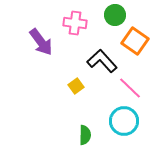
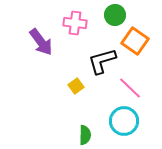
black L-shape: rotated 64 degrees counterclockwise
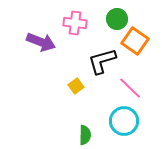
green circle: moved 2 px right, 4 px down
purple arrow: rotated 32 degrees counterclockwise
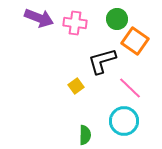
purple arrow: moved 2 px left, 24 px up
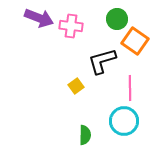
pink cross: moved 4 px left, 3 px down
pink line: rotated 45 degrees clockwise
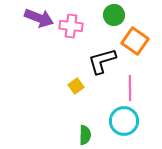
green circle: moved 3 px left, 4 px up
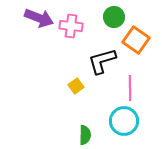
green circle: moved 2 px down
orange square: moved 1 px right, 1 px up
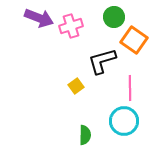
pink cross: rotated 25 degrees counterclockwise
orange square: moved 2 px left
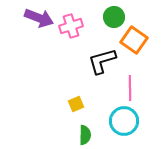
yellow square: moved 18 px down; rotated 14 degrees clockwise
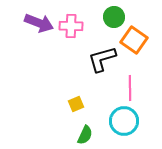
purple arrow: moved 5 px down
pink cross: rotated 20 degrees clockwise
black L-shape: moved 2 px up
green semicircle: rotated 24 degrees clockwise
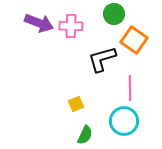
green circle: moved 3 px up
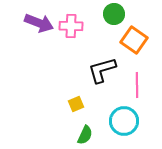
black L-shape: moved 11 px down
pink line: moved 7 px right, 3 px up
